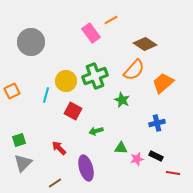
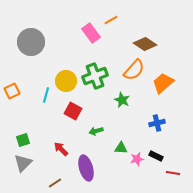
green square: moved 4 px right
red arrow: moved 2 px right, 1 px down
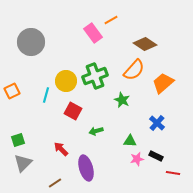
pink rectangle: moved 2 px right
blue cross: rotated 35 degrees counterclockwise
green square: moved 5 px left
green triangle: moved 9 px right, 7 px up
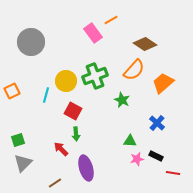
green arrow: moved 20 px left, 3 px down; rotated 80 degrees counterclockwise
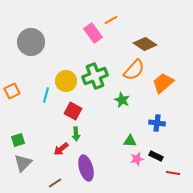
blue cross: rotated 35 degrees counterclockwise
red arrow: rotated 84 degrees counterclockwise
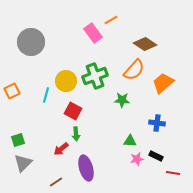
green star: rotated 21 degrees counterclockwise
brown line: moved 1 px right, 1 px up
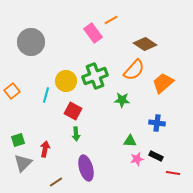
orange square: rotated 14 degrees counterclockwise
red arrow: moved 16 px left; rotated 140 degrees clockwise
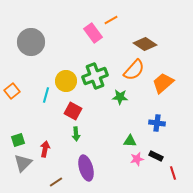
green star: moved 2 px left, 3 px up
red line: rotated 64 degrees clockwise
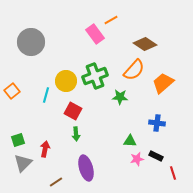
pink rectangle: moved 2 px right, 1 px down
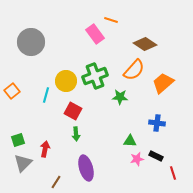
orange line: rotated 48 degrees clockwise
brown line: rotated 24 degrees counterclockwise
